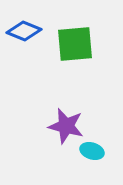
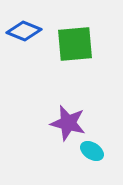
purple star: moved 2 px right, 3 px up
cyan ellipse: rotated 15 degrees clockwise
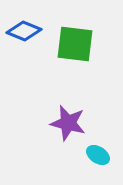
green square: rotated 12 degrees clockwise
cyan ellipse: moved 6 px right, 4 px down
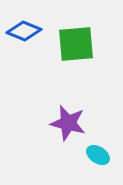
green square: moved 1 px right; rotated 12 degrees counterclockwise
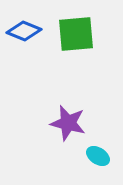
green square: moved 10 px up
cyan ellipse: moved 1 px down
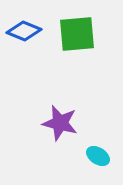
green square: moved 1 px right
purple star: moved 8 px left
